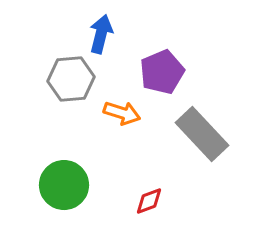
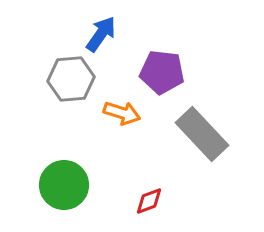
blue arrow: rotated 21 degrees clockwise
purple pentagon: rotated 30 degrees clockwise
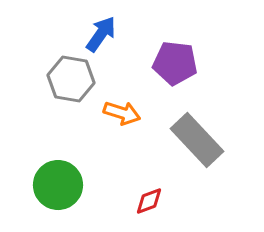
purple pentagon: moved 13 px right, 9 px up
gray hexagon: rotated 15 degrees clockwise
gray rectangle: moved 5 px left, 6 px down
green circle: moved 6 px left
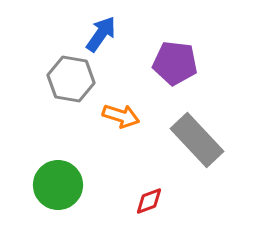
orange arrow: moved 1 px left, 3 px down
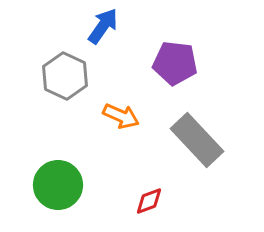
blue arrow: moved 2 px right, 8 px up
gray hexagon: moved 6 px left, 3 px up; rotated 15 degrees clockwise
orange arrow: rotated 6 degrees clockwise
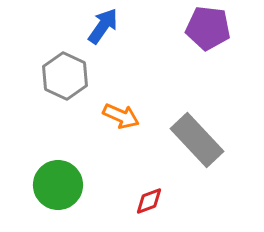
purple pentagon: moved 33 px right, 35 px up
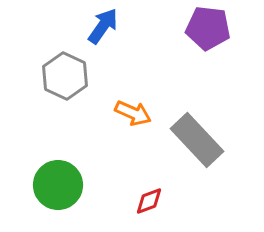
orange arrow: moved 12 px right, 3 px up
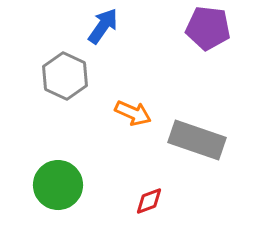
gray rectangle: rotated 28 degrees counterclockwise
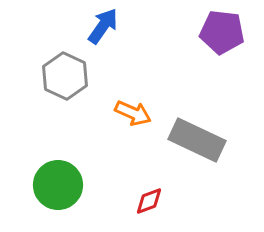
purple pentagon: moved 14 px right, 4 px down
gray rectangle: rotated 6 degrees clockwise
